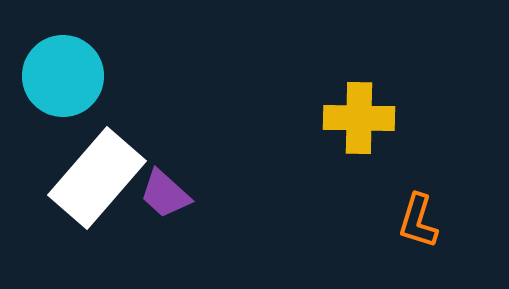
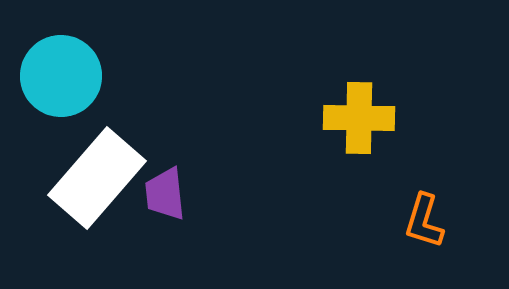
cyan circle: moved 2 px left
purple trapezoid: rotated 42 degrees clockwise
orange L-shape: moved 6 px right
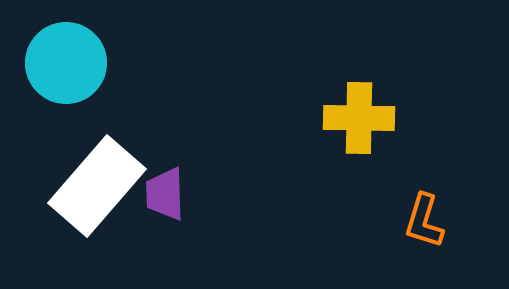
cyan circle: moved 5 px right, 13 px up
white rectangle: moved 8 px down
purple trapezoid: rotated 4 degrees clockwise
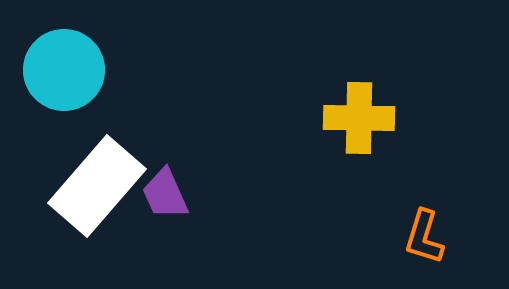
cyan circle: moved 2 px left, 7 px down
purple trapezoid: rotated 22 degrees counterclockwise
orange L-shape: moved 16 px down
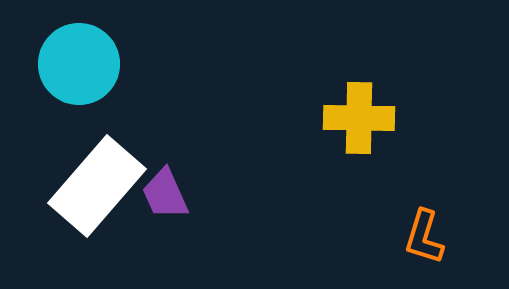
cyan circle: moved 15 px right, 6 px up
